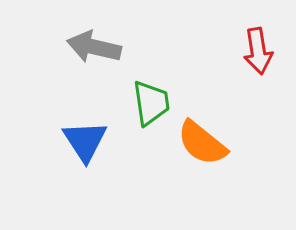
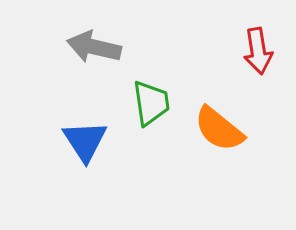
orange semicircle: moved 17 px right, 14 px up
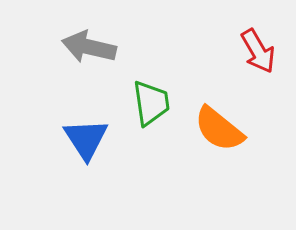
gray arrow: moved 5 px left
red arrow: rotated 21 degrees counterclockwise
blue triangle: moved 1 px right, 2 px up
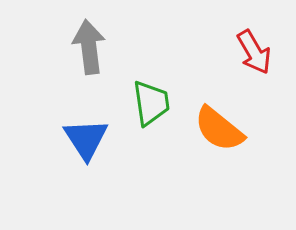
gray arrow: rotated 70 degrees clockwise
red arrow: moved 4 px left, 1 px down
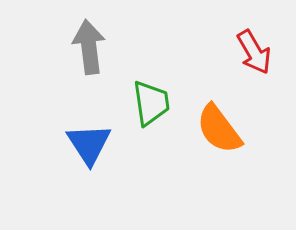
orange semicircle: rotated 14 degrees clockwise
blue triangle: moved 3 px right, 5 px down
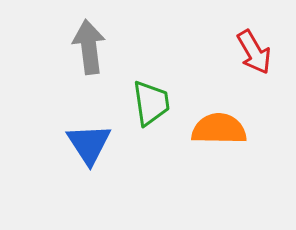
orange semicircle: rotated 128 degrees clockwise
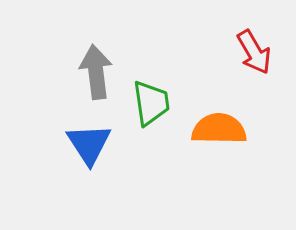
gray arrow: moved 7 px right, 25 px down
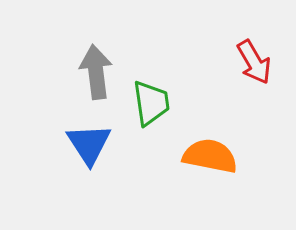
red arrow: moved 10 px down
orange semicircle: moved 9 px left, 27 px down; rotated 10 degrees clockwise
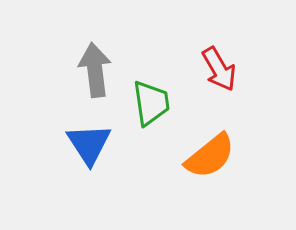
red arrow: moved 35 px left, 7 px down
gray arrow: moved 1 px left, 2 px up
orange semicircle: rotated 130 degrees clockwise
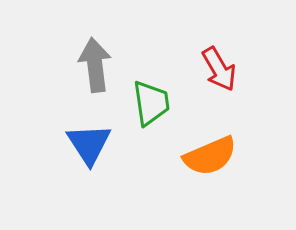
gray arrow: moved 5 px up
orange semicircle: rotated 16 degrees clockwise
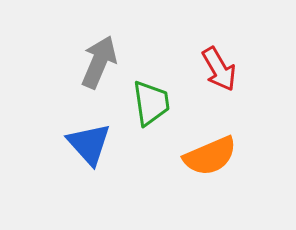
gray arrow: moved 4 px right, 3 px up; rotated 30 degrees clockwise
blue triangle: rotated 9 degrees counterclockwise
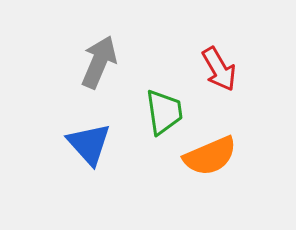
green trapezoid: moved 13 px right, 9 px down
